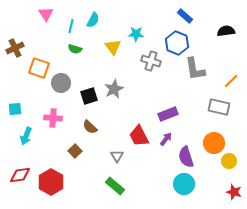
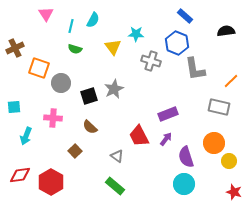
cyan square: moved 1 px left, 2 px up
gray triangle: rotated 24 degrees counterclockwise
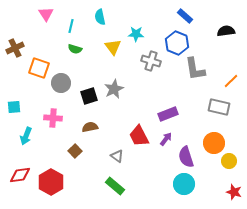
cyan semicircle: moved 7 px right, 3 px up; rotated 140 degrees clockwise
brown semicircle: rotated 126 degrees clockwise
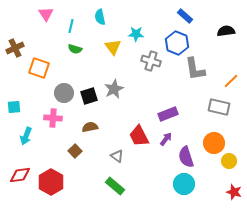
gray circle: moved 3 px right, 10 px down
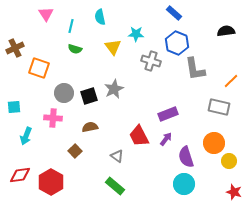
blue rectangle: moved 11 px left, 3 px up
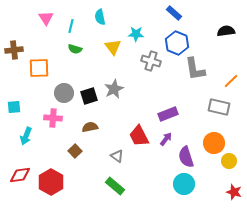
pink triangle: moved 4 px down
brown cross: moved 1 px left, 2 px down; rotated 18 degrees clockwise
orange square: rotated 20 degrees counterclockwise
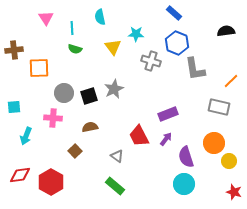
cyan line: moved 1 px right, 2 px down; rotated 16 degrees counterclockwise
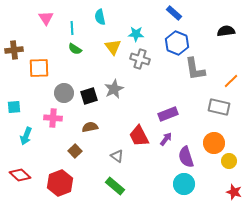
green semicircle: rotated 16 degrees clockwise
gray cross: moved 11 px left, 2 px up
red diamond: rotated 50 degrees clockwise
red hexagon: moved 9 px right, 1 px down; rotated 10 degrees clockwise
